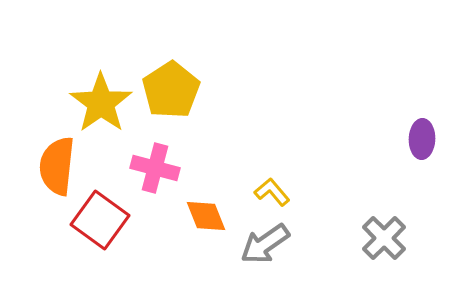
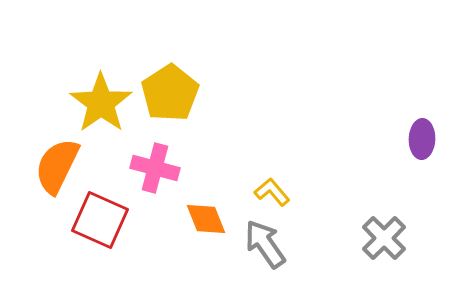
yellow pentagon: moved 1 px left, 3 px down
orange semicircle: rotated 20 degrees clockwise
orange diamond: moved 3 px down
red square: rotated 12 degrees counterclockwise
gray arrow: rotated 90 degrees clockwise
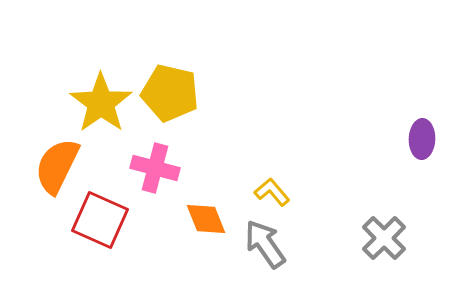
yellow pentagon: rotated 26 degrees counterclockwise
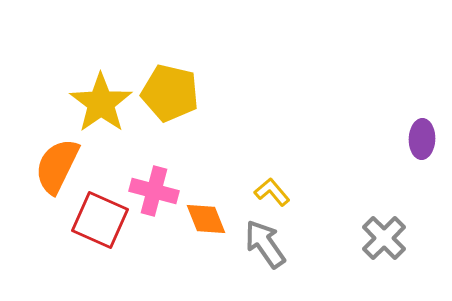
pink cross: moved 1 px left, 23 px down
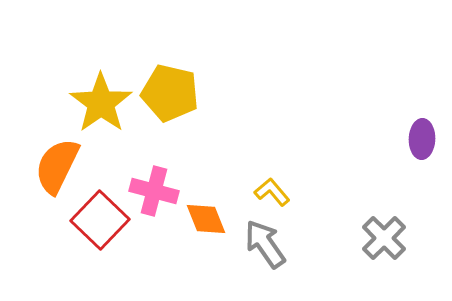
red square: rotated 20 degrees clockwise
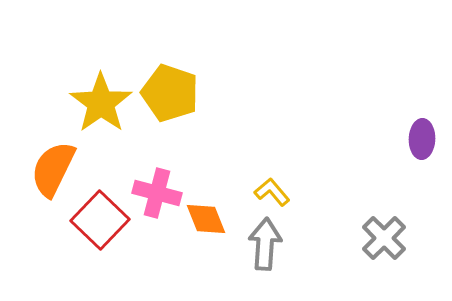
yellow pentagon: rotated 6 degrees clockwise
orange semicircle: moved 4 px left, 3 px down
pink cross: moved 3 px right, 2 px down
gray arrow: rotated 39 degrees clockwise
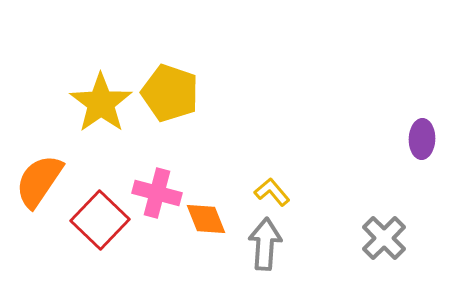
orange semicircle: moved 14 px left, 12 px down; rotated 8 degrees clockwise
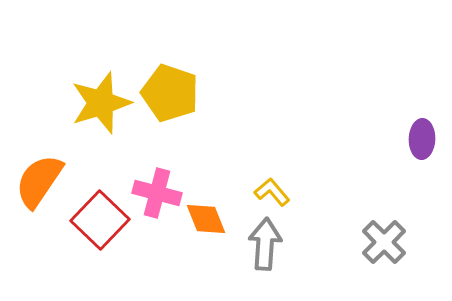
yellow star: rotated 18 degrees clockwise
gray cross: moved 4 px down
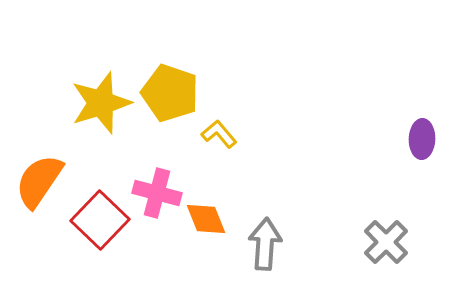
yellow L-shape: moved 53 px left, 58 px up
gray cross: moved 2 px right
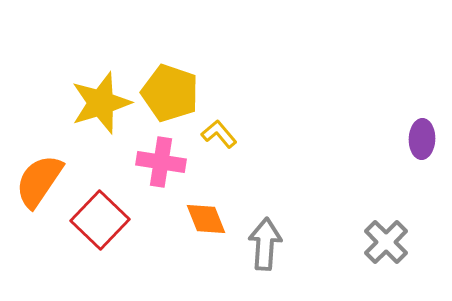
pink cross: moved 4 px right, 31 px up; rotated 6 degrees counterclockwise
